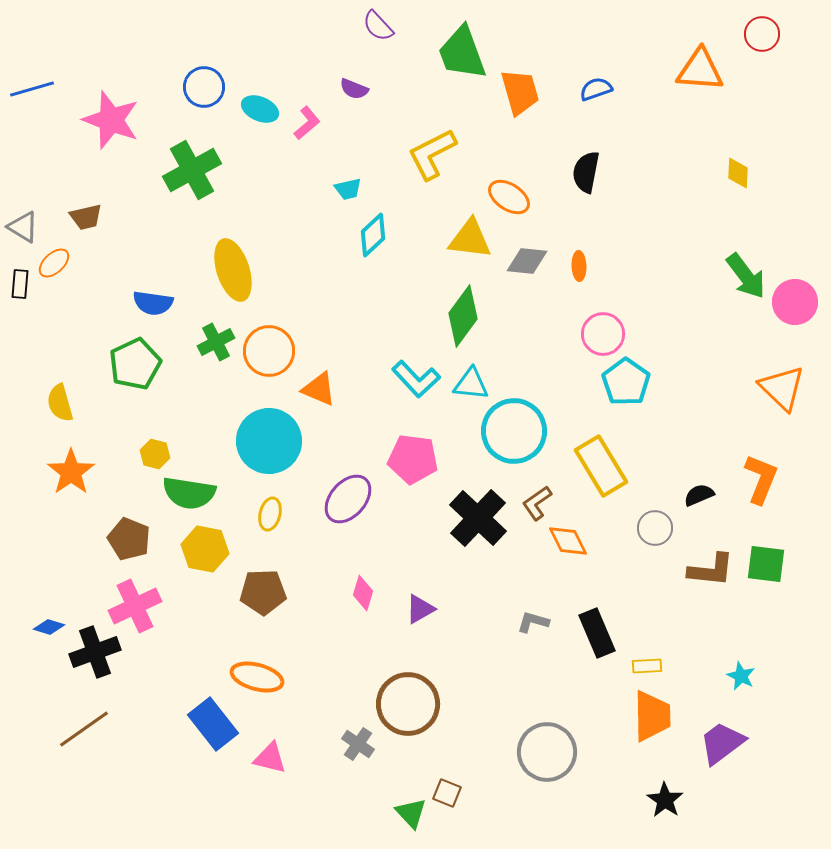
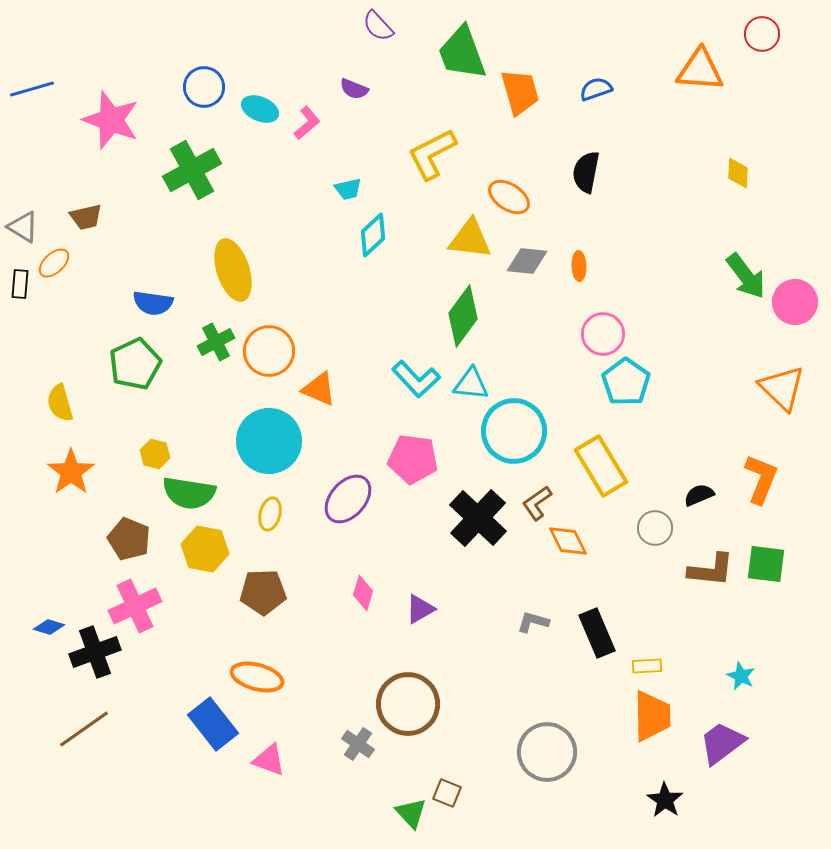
pink triangle at (270, 758): moved 1 px left, 2 px down; rotated 6 degrees clockwise
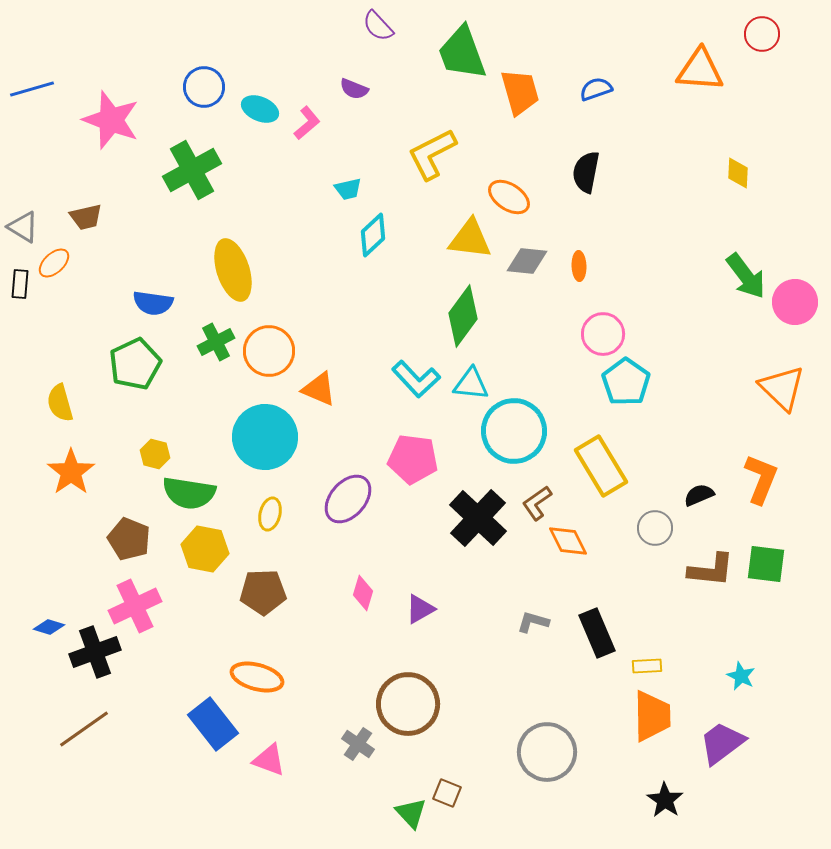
cyan circle at (269, 441): moved 4 px left, 4 px up
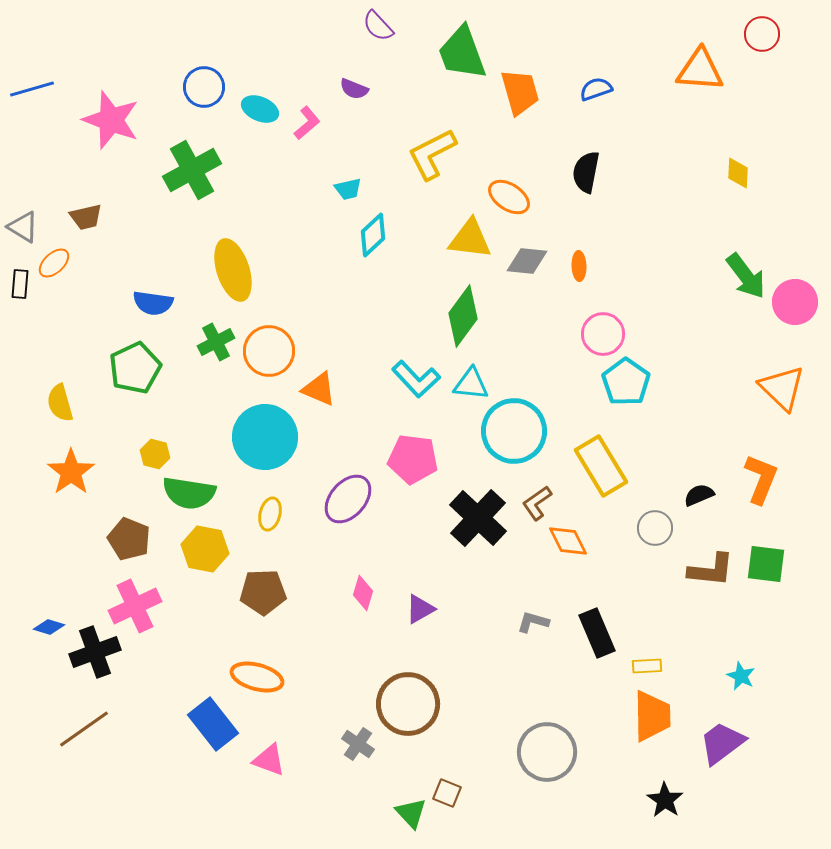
green pentagon at (135, 364): moved 4 px down
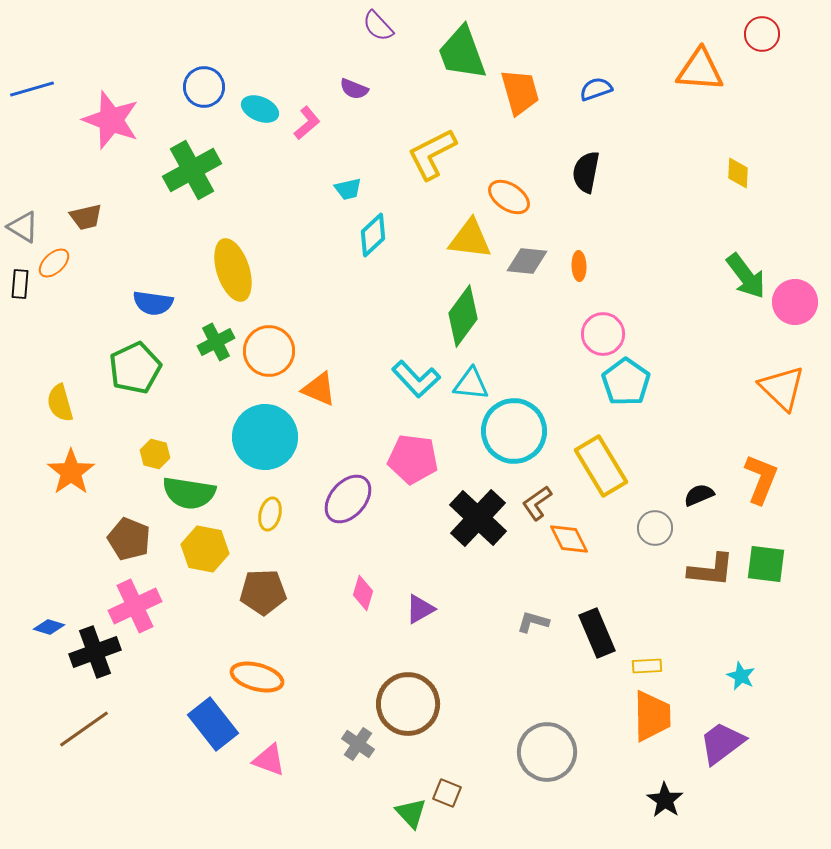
orange diamond at (568, 541): moved 1 px right, 2 px up
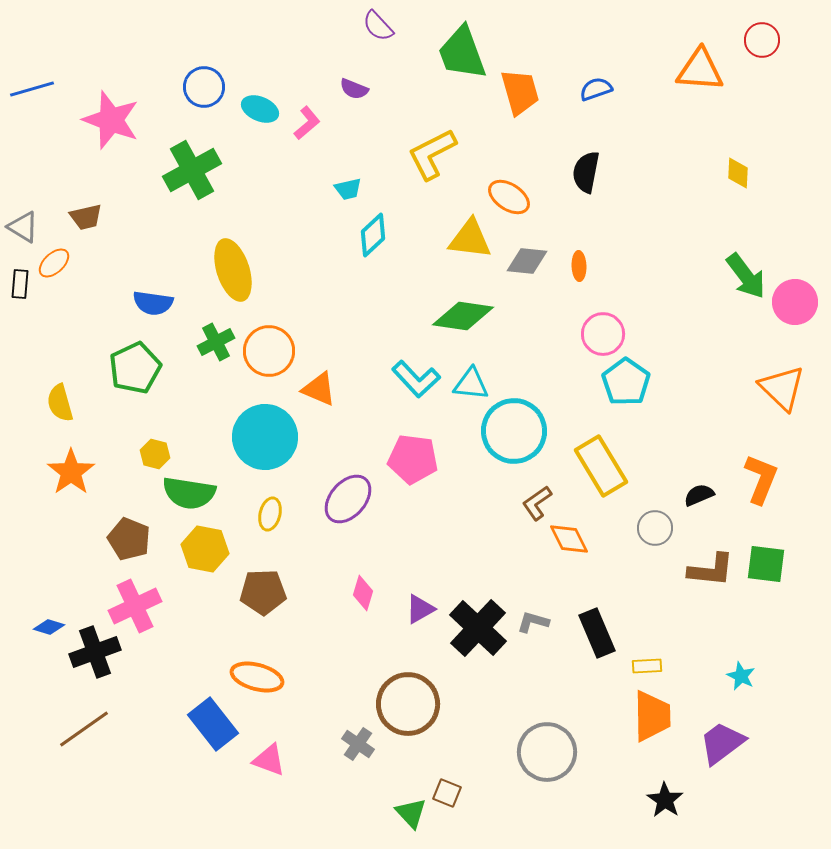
red circle at (762, 34): moved 6 px down
green diamond at (463, 316): rotated 62 degrees clockwise
black cross at (478, 518): moved 110 px down
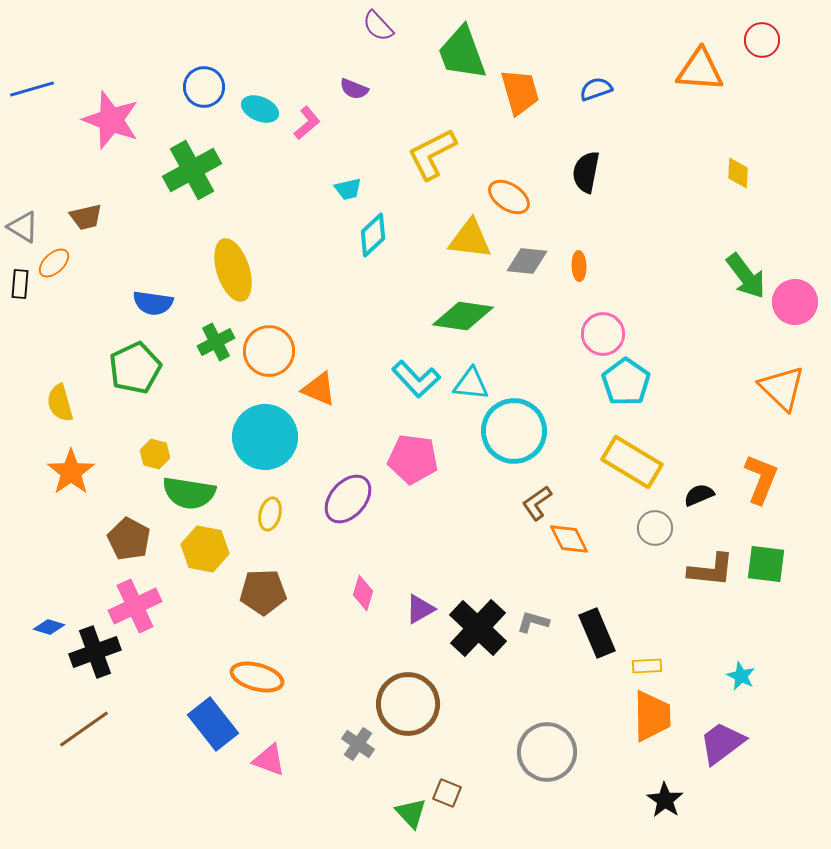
yellow rectangle at (601, 466): moved 31 px right, 4 px up; rotated 28 degrees counterclockwise
brown pentagon at (129, 539): rotated 6 degrees clockwise
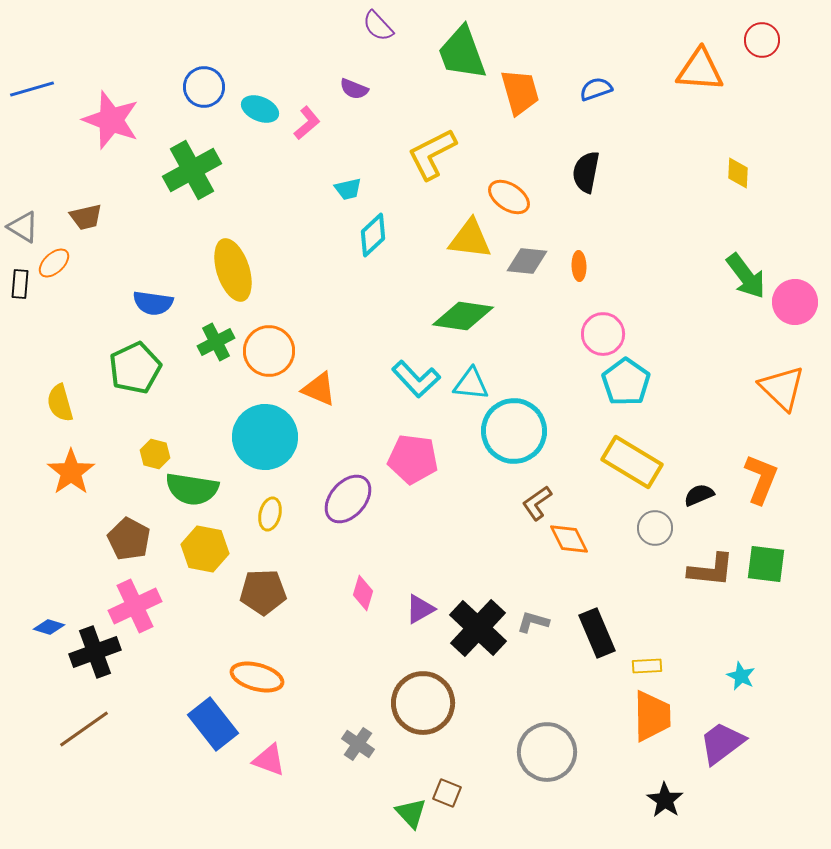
green semicircle at (189, 493): moved 3 px right, 4 px up
brown circle at (408, 704): moved 15 px right, 1 px up
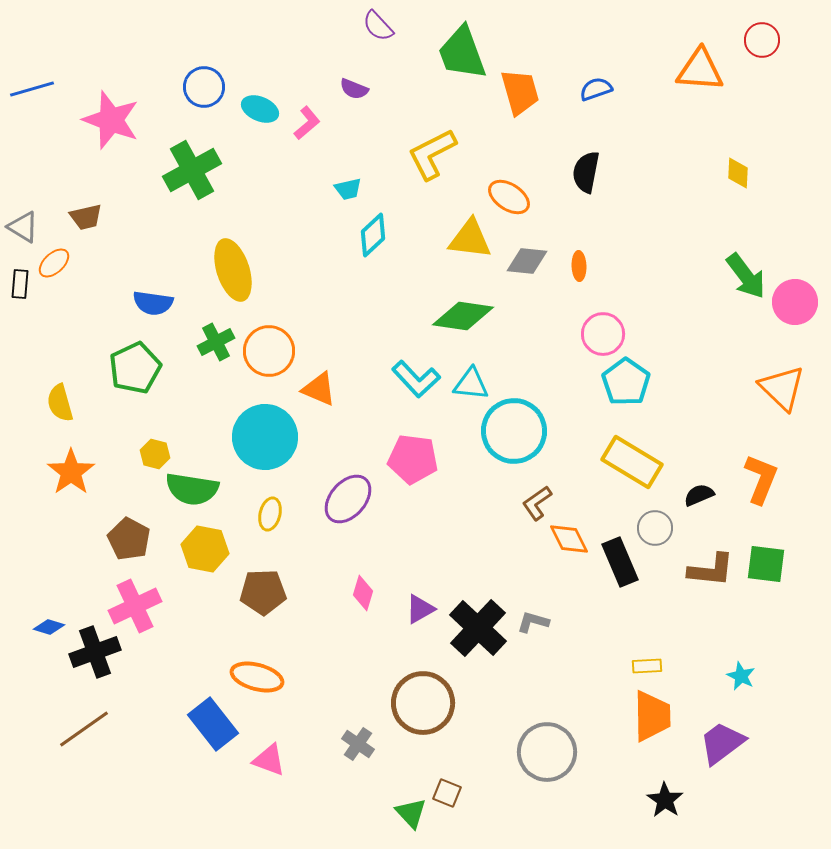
black rectangle at (597, 633): moved 23 px right, 71 px up
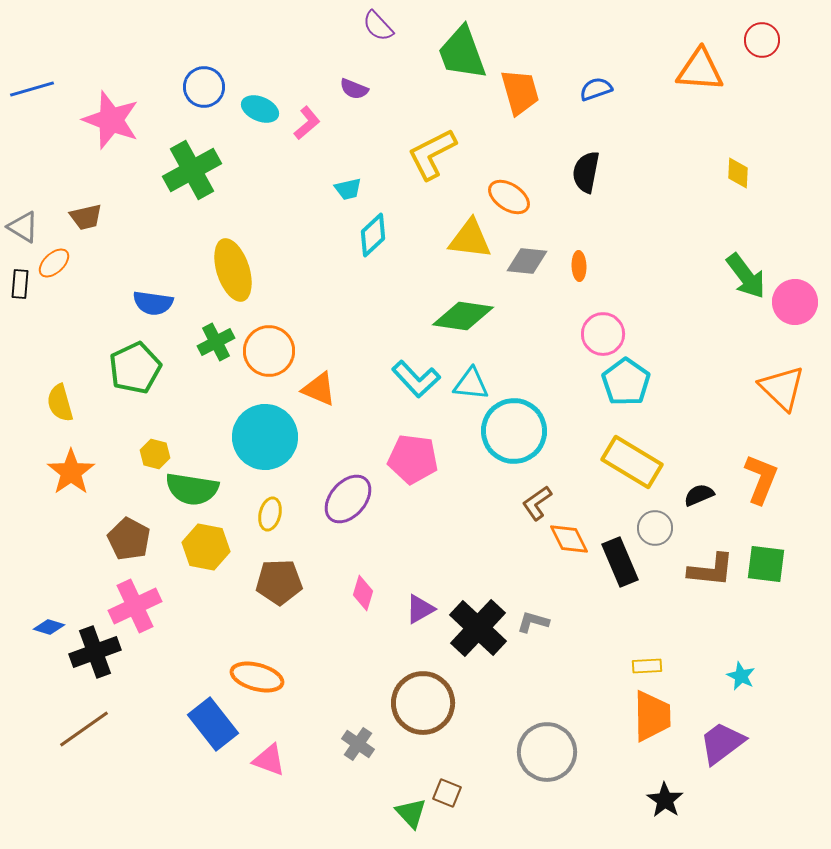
yellow hexagon at (205, 549): moved 1 px right, 2 px up
brown pentagon at (263, 592): moved 16 px right, 10 px up
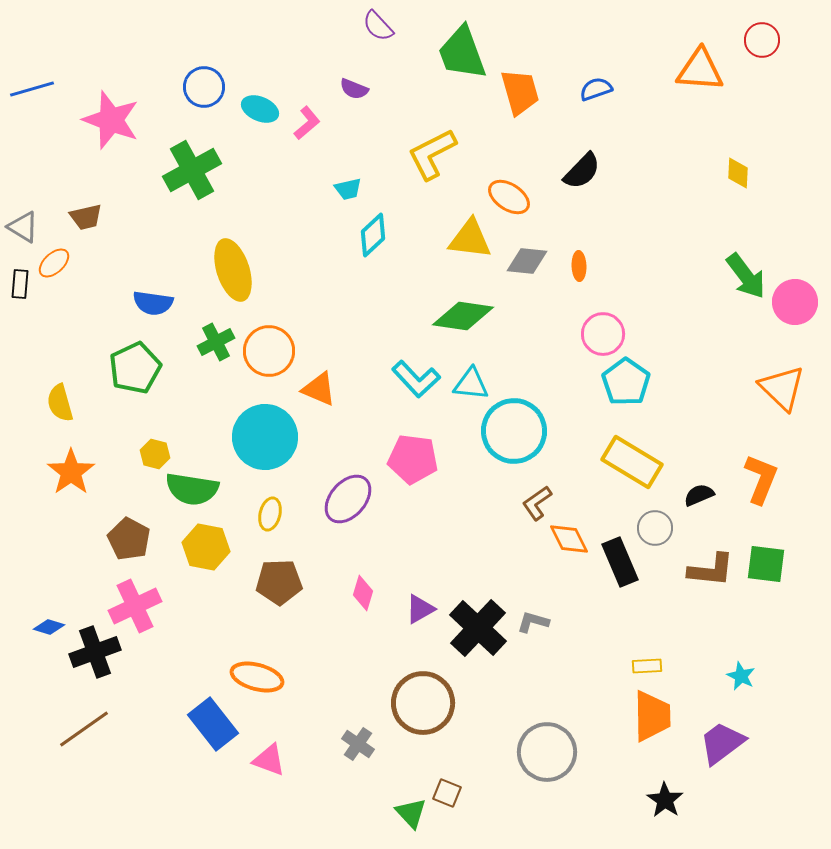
black semicircle at (586, 172): moved 4 px left, 1 px up; rotated 147 degrees counterclockwise
